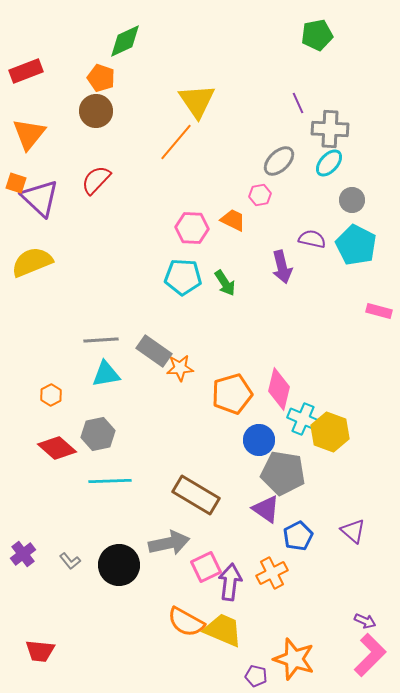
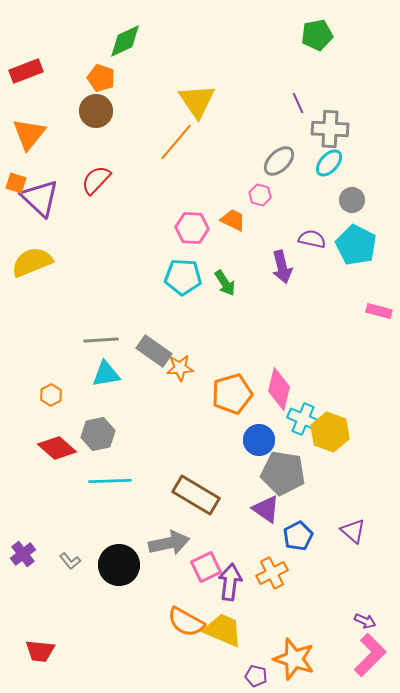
pink hexagon at (260, 195): rotated 25 degrees clockwise
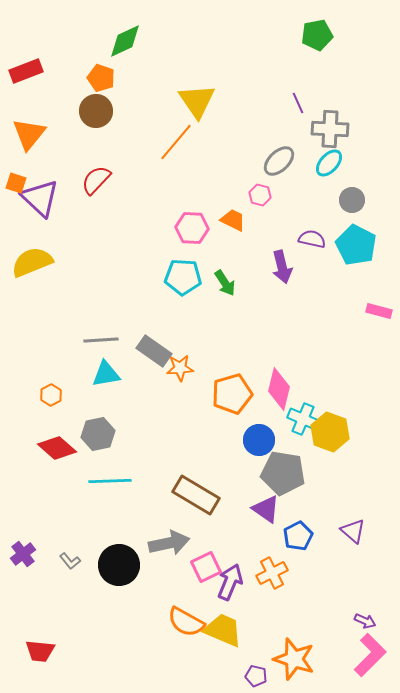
purple arrow at (230, 582): rotated 15 degrees clockwise
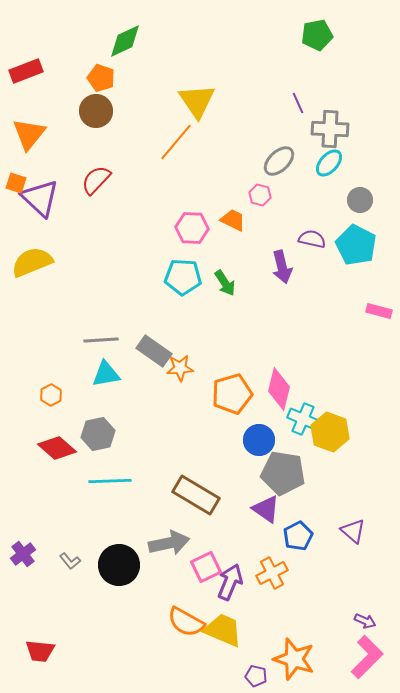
gray circle at (352, 200): moved 8 px right
pink L-shape at (370, 655): moved 3 px left, 2 px down
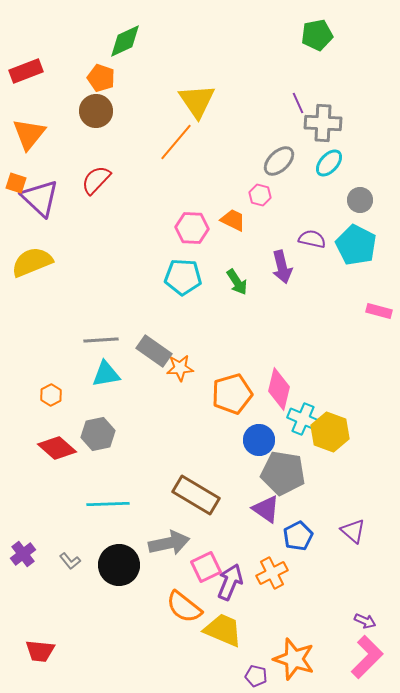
gray cross at (330, 129): moved 7 px left, 6 px up
green arrow at (225, 283): moved 12 px right, 1 px up
cyan line at (110, 481): moved 2 px left, 23 px down
orange semicircle at (186, 622): moved 2 px left, 15 px up; rotated 9 degrees clockwise
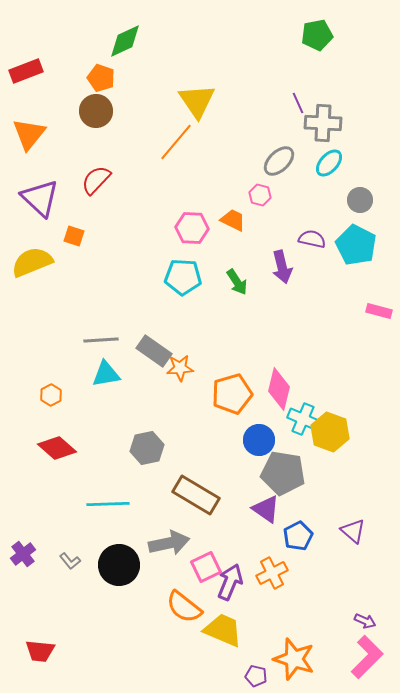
orange square at (16, 183): moved 58 px right, 53 px down
gray hexagon at (98, 434): moved 49 px right, 14 px down
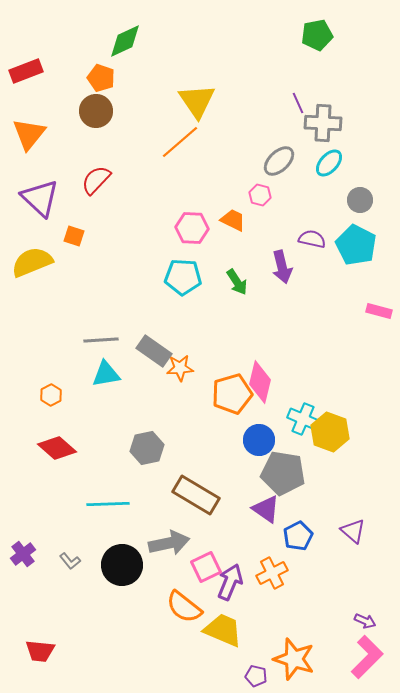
orange line at (176, 142): moved 4 px right; rotated 9 degrees clockwise
pink diamond at (279, 389): moved 19 px left, 7 px up
black circle at (119, 565): moved 3 px right
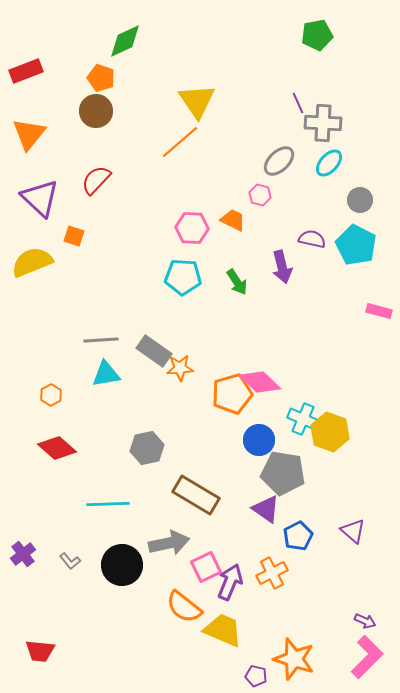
pink diamond at (260, 382): rotated 60 degrees counterclockwise
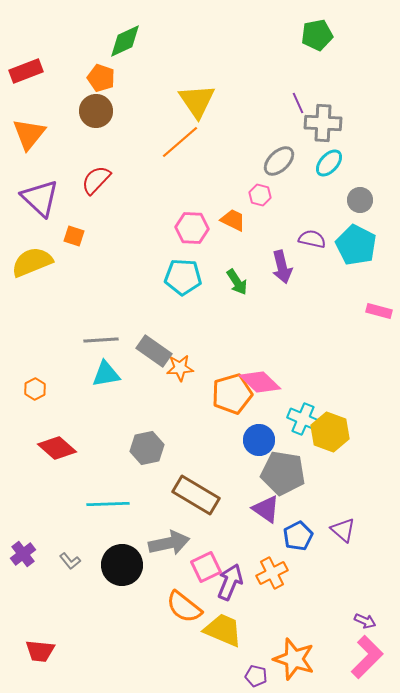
orange hexagon at (51, 395): moved 16 px left, 6 px up
purple triangle at (353, 531): moved 10 px left, 1 px up
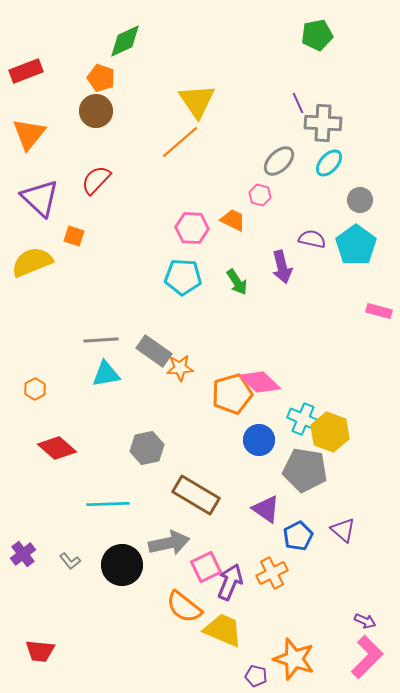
cyan pentagon at (356, 245): rotated 9 degrees clockwise
gray pentagon at (283, 473): moved 22 px right, 3 px up
